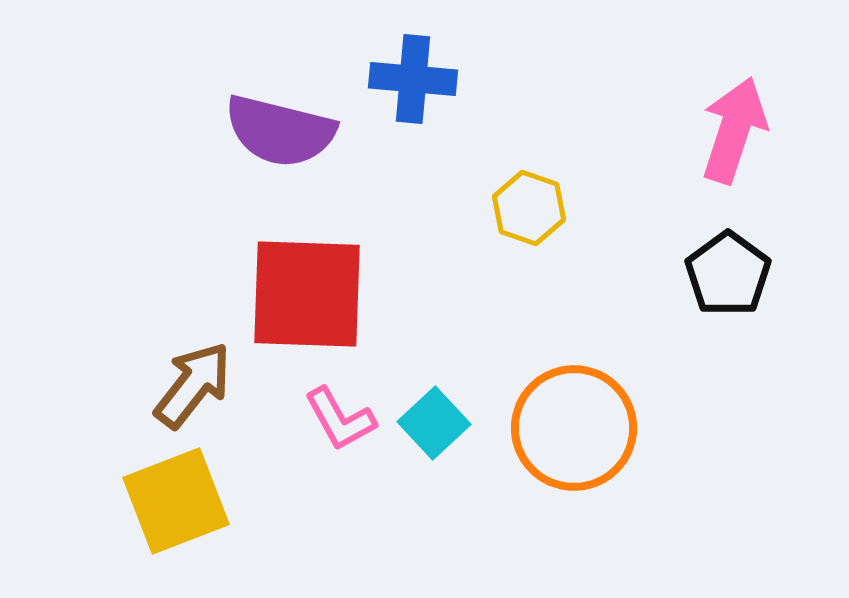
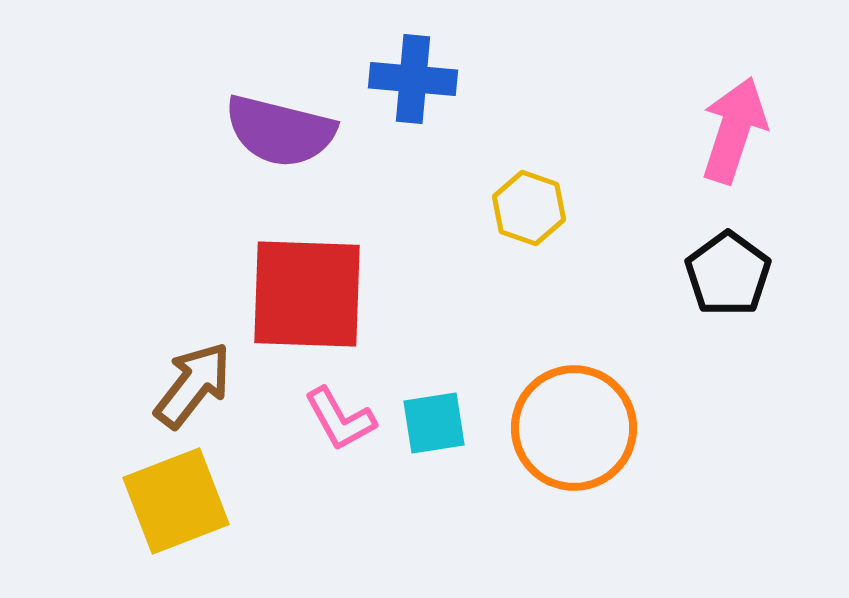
cyan square: rotated 34 degrees clockwise
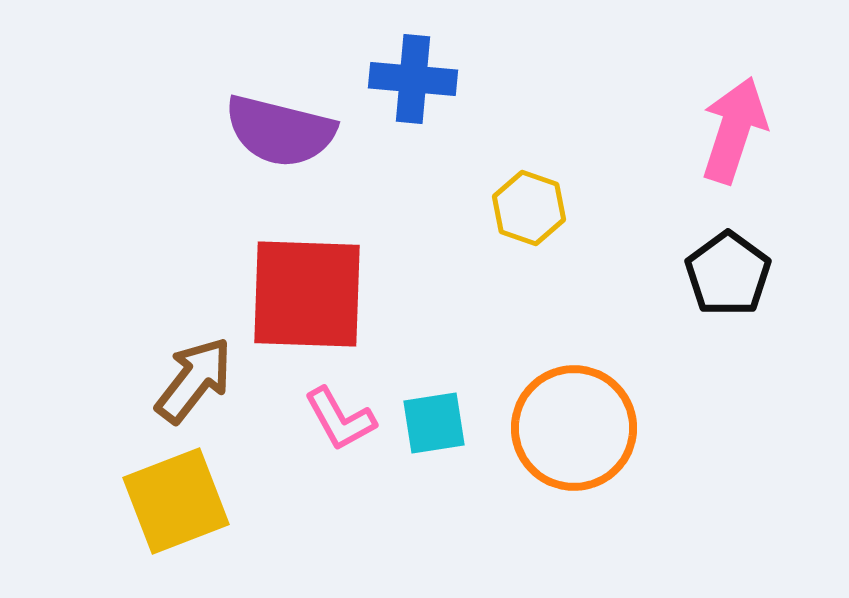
brown arrow: moved 1 px right, 5 px up
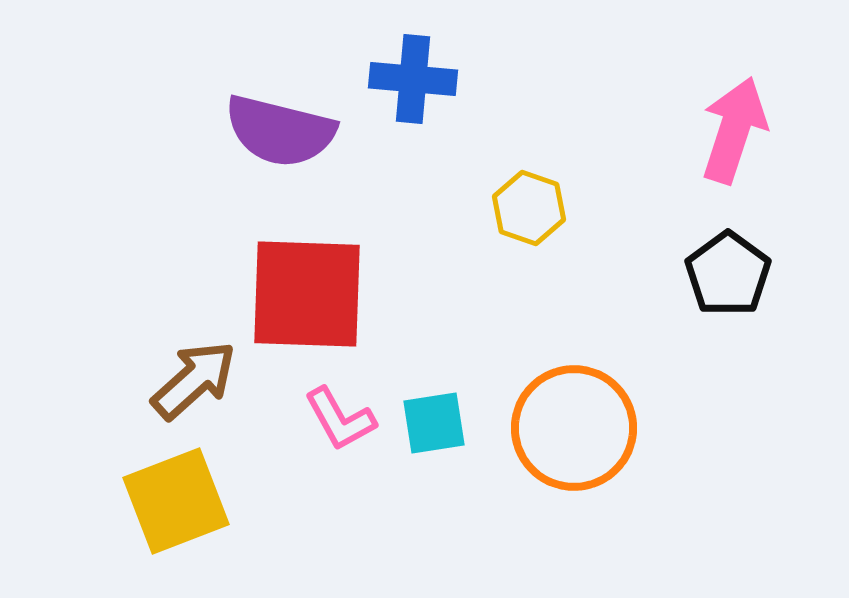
brown arrow: rotated 10 degrees clockwise
